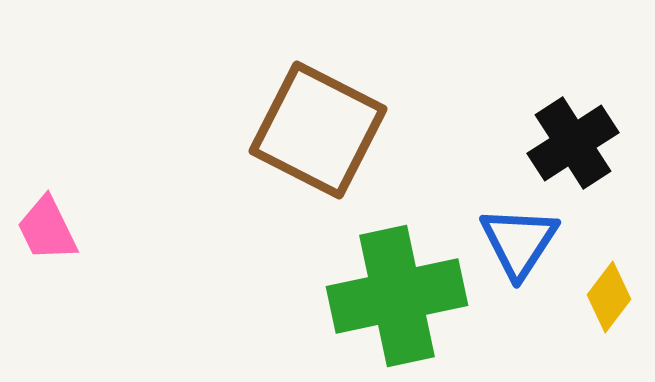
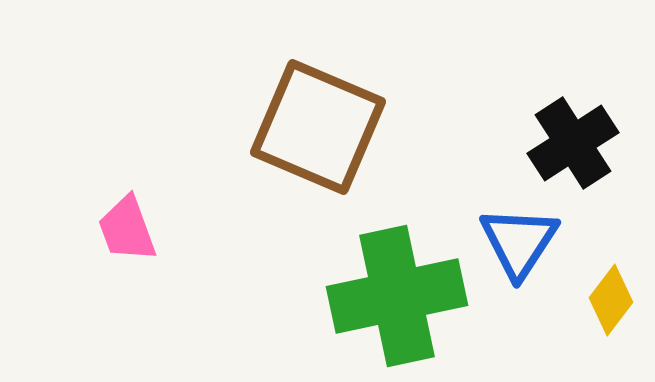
brown square: moved 3 px up; rotated 4 degrees counterclockwise
pink trapezoid: moved 80 px right; rotated 6 degrees clockwise
yellow diamond: moved 2 px right, 3 px down
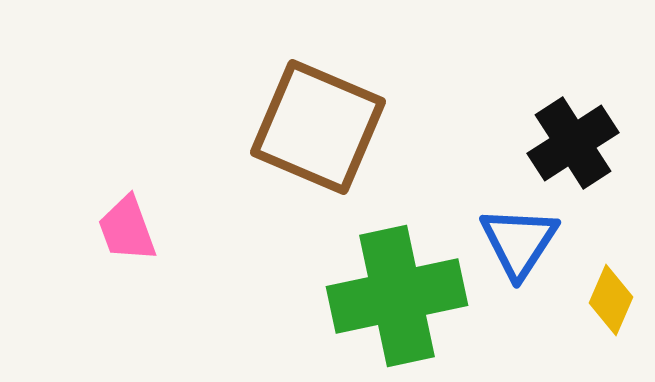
yellow diamond: rotated 14 degrees counterclockwise
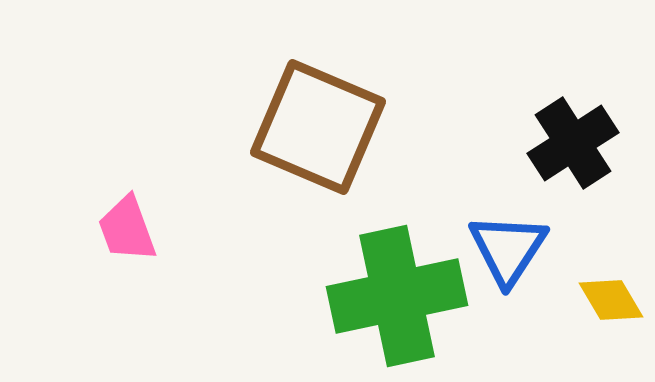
blue triangle: moved 11 px left, 7 px down
yellow diamond: rotated 54 degrees counterclockwise
